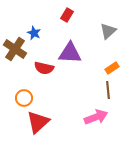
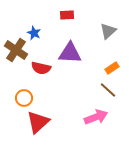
red rectangle: rotated 56 degrees clockwise
brown cross: moved 1 px right, 1 px down
red semicircle: moved 3 px left
brown line: rotated 42 degrees counterclockwise
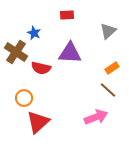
brown cross: moved 2 px down
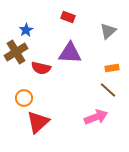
red rectangle: moved 1 px right, 2 px down; rotated 24 degrees clockwise
blue star: moved 8 px left, 3 px up; rotated 16 degrees clockwise
brown cross: rotated 25 degrees clockwise
orange rectangle: rotated 24 degrees clockwise
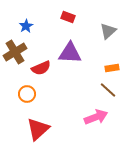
blue star: moved 4 px up
brown cross: moved 1 px left
red semicircle: rotated 36 degrees counterclockwise
orange circle: moved 3 px right, 4 px up
red triangle: moved 7 px down
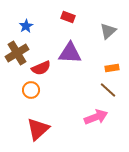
brown cross: moved 2 px right, 1 px down
orange circle: moved 4 px right, 4 px up
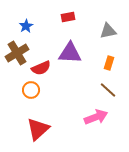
red rectangle: rotated 32 degrees counterclockwise
gray triangle: rotated 30 degrees clockwise
orange rectangle: moved 3 px left, 5 px up; rotated 64 degrees counterclockwise
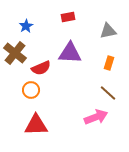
brown cross: moved 2 px left; rotated 20 degrees counterclockwise
brown line: moved 3 px down
red triangle: moved 2 px left, 4 px up; rotated 40 degrees clockwise
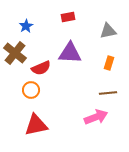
brown line: rotated 48 degrees counterclockwise
red triangle: rotated 10 degrees counterclockwise
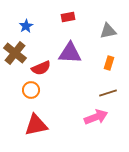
brown line: rotated 12 degrees counterclockwise
